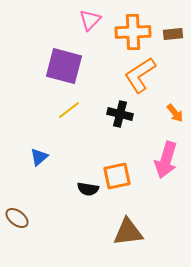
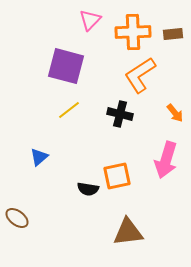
purple square: moved 2 px right
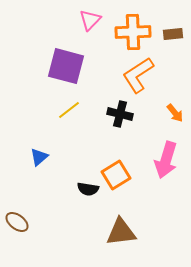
orange L-shape: moved 2 px left
orange square: moved 1 px left, 1 px up; rotated 20 degrees counterclockwise
brown ellipse: moved 4 px down
brown triangle: moved 7 px left
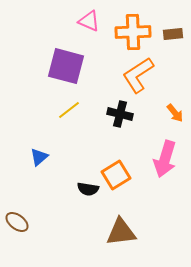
pink triangle: moved 1 px left, 1 px down; rotated 50 degrees counterclockwise
pink arrow: moved 1 px left, 1 px up
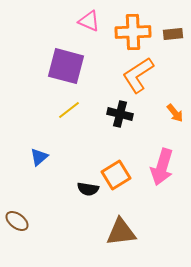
pink arrow: moved 3 px left, 8 px down
brown ellipse: moved 1 px up
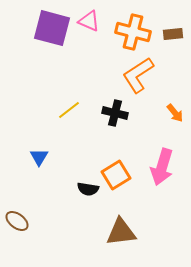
orange cross: rotated 16 degrees clockwise
purple square: moved 14 px left, 38 px up
black cross: moved 5 px left, 1 px up
blue triangle: rotated 18 degrees counterclockwise
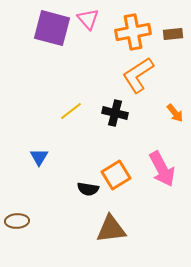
pink triangle: moved 1 px left, 2 px up; rotated 25 degrees clockwise
orange cross: rotated 24 degrees counterclockwise
yellow line: moved 2 px right, 1 px down
pink arrow: moved 2 px down; rotated 45 degrees counterclockwise
brown ellipse: rotated 40 degrees counterclockwise
brown triangle: moved 10 px left, 3 px up
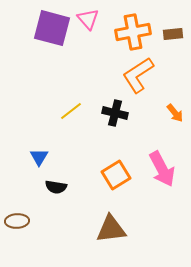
black semicircle: moved 32 px left, 2 px up
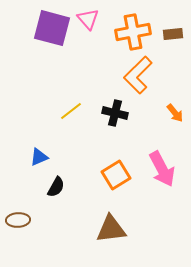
orange L-shape: rotated 12 degrees counterclockwise
blue triangle: rotated 36 degrees clockwise
black semicircle: rotated 70 degrees counterclockwise
brown ellipse: moved 1 px right, 1 px up
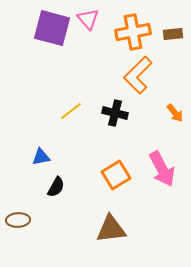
blue triangle: moved 2 px right; rotated 12 degrees clockwise
